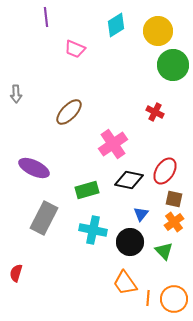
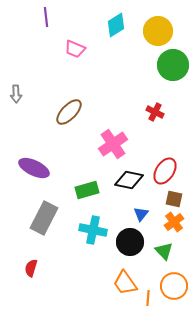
red semicircle: moved 15 px right, 5 px up
orange circle: moved 13 px up
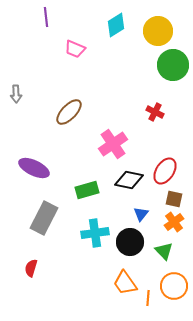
cyan cross: moved 2 px right, 3 px down; rotated 20 degrees counterclockwise
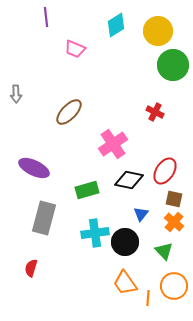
gray rectangle: rotated 12 degrees counterclockwise
orange cross: rotated 12 degrees counterclockwise
black circle: moved 5 px left
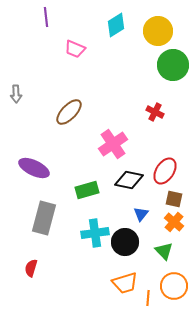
orange trapezoid: rotated 72 degrees counterclockwise
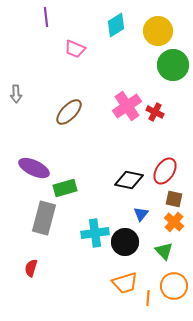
pink cross: moved 14 px right, 38 px up
green rectangle: moved 22 px left, 2 px up
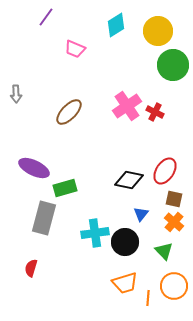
purple line: rotated 42 degrees clockwise
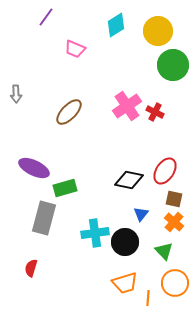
orange circle: moved 1 px right, 3 px up
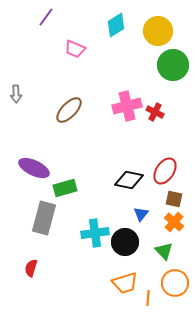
pink cross: rotated 20 degrees clockwise
brown ellipse: moved 2 px up
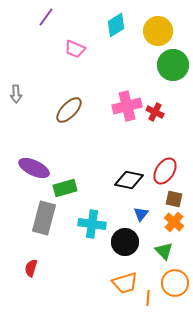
cyan cross: moved 3 px left, 9 px up; rotated 16 degrees clockwise
